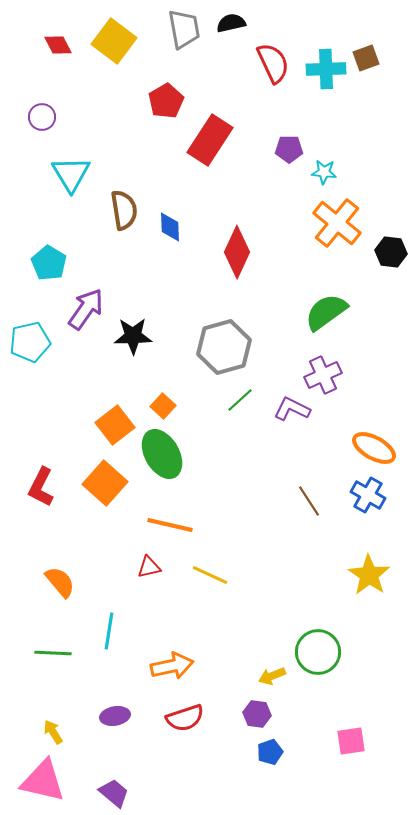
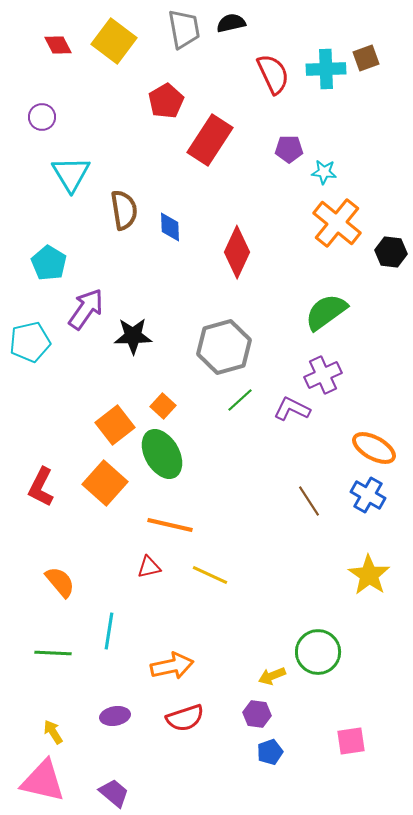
red semicircle at (273, 63): moved 11 px down
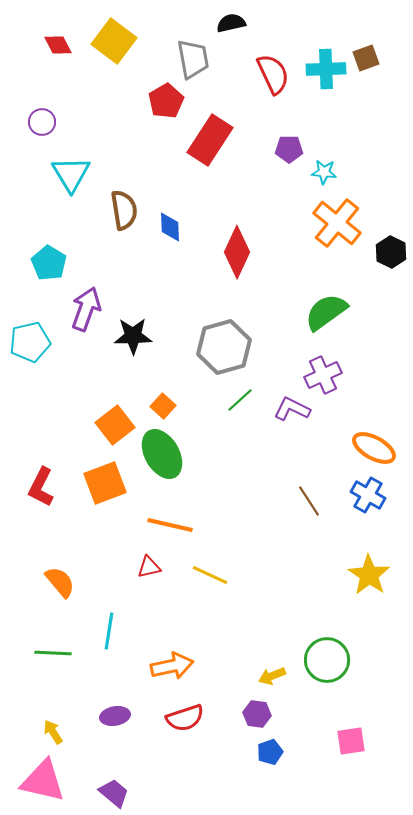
gray trapezoid at (184, 29): moved 9 px right, 30 px down
purple circle at (42, 117): moved 5 px down
black hexagon at (391, 252): rotated 20 degrees clockwise
purple arrow at (86, 309): rotated 15 degrees counterclockwise
orange square at (105, 483): rotated 27 degrees clockwise
green circle at (318, 652): moved 9 px right, 8 px down
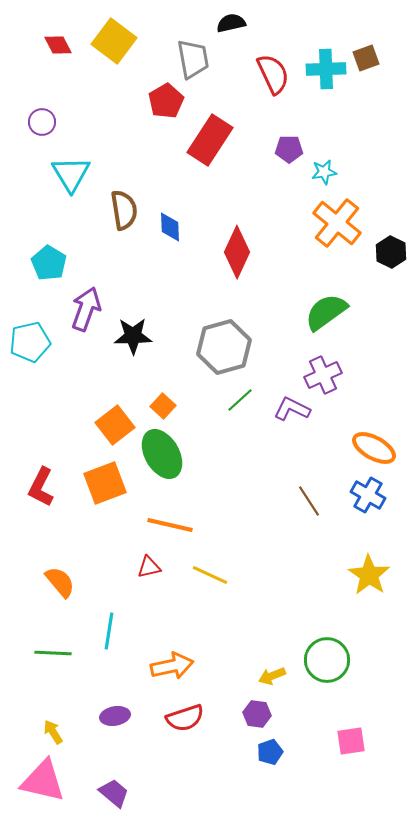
cyan star at (324, 172): rotated 15 degrees counterclockwise
